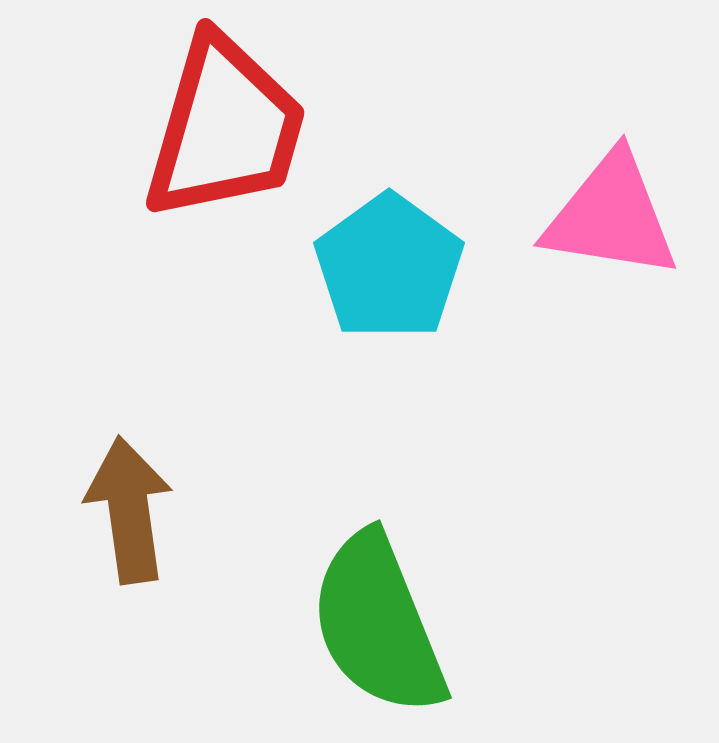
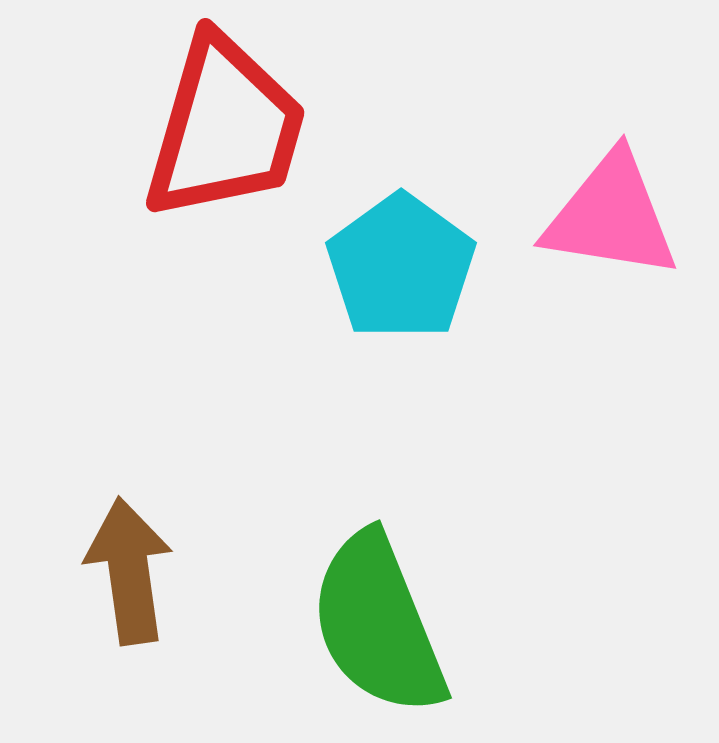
cyan pentagon: moved 12 px right
brown arrow: moved 61 px down
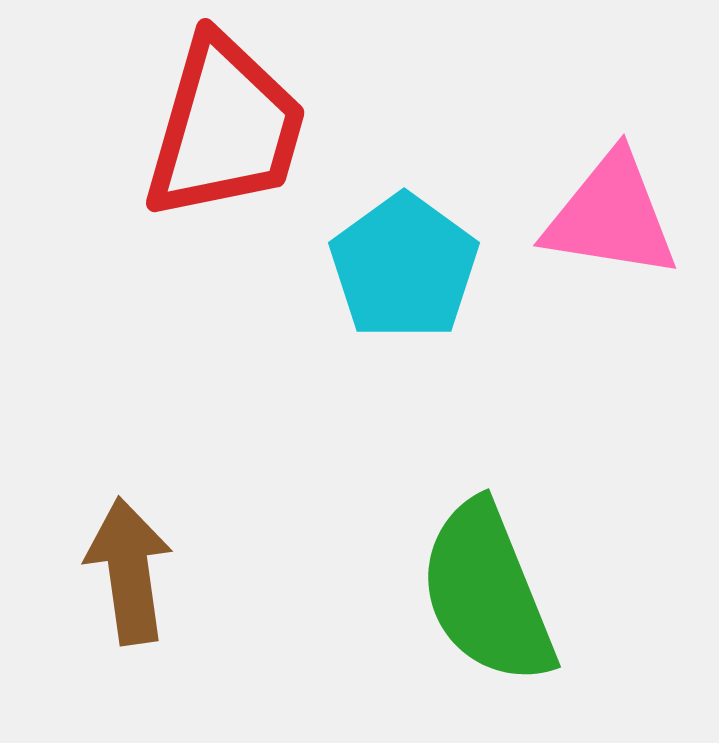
cyan pentagon: moved 3 px right
green semicircle: moved 109 px right, 31 px up
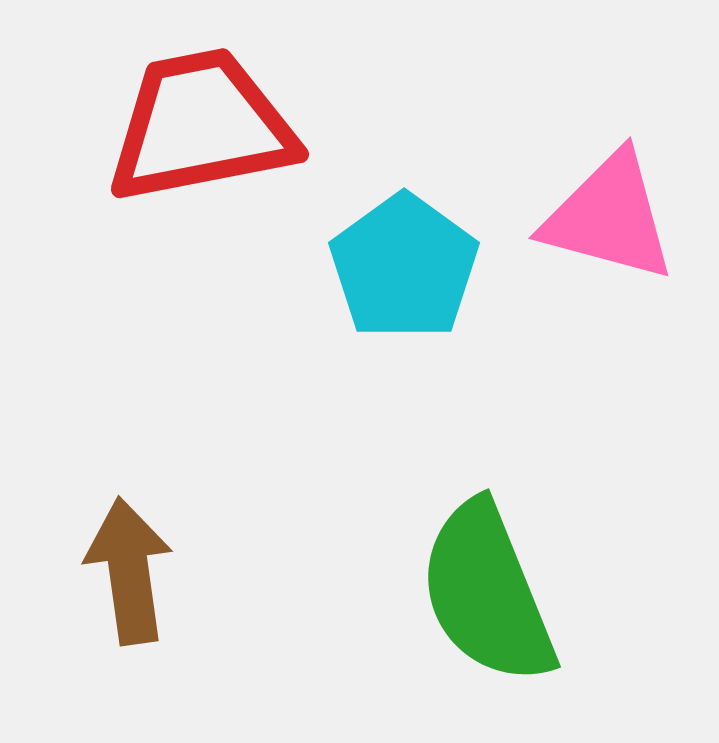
red trapezoid: moved 24 px left, 2 px up; rotated 117 degrees counterclockwise
pink triangle: moved 2 px left, 1 px down; rotated 6 degrees clockwise
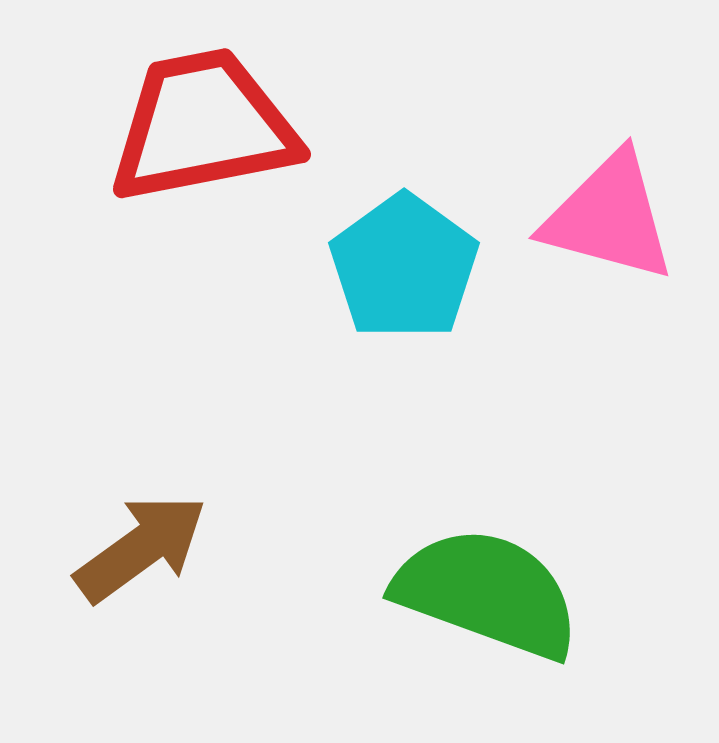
red trapezoid: moved 2 px right
brown arrow: moved 12 px right, 23 px up; rotated 62 degrees clockwise
green semicircle: rotated 132 degrees clockwise
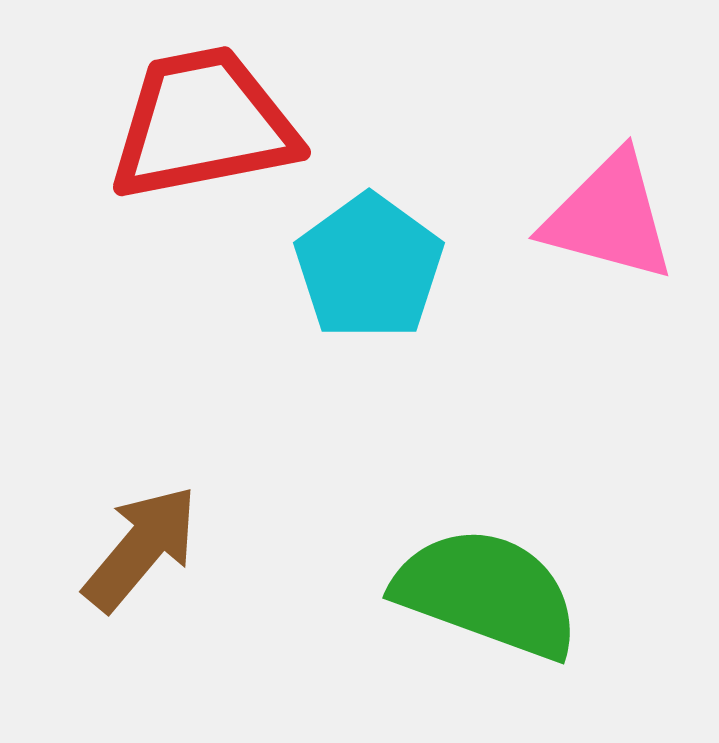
red trapezoid: moved 2 px up
cyan pentagon: moved 35 px left
brown arrow: rotated 14 degrees counterclockwise
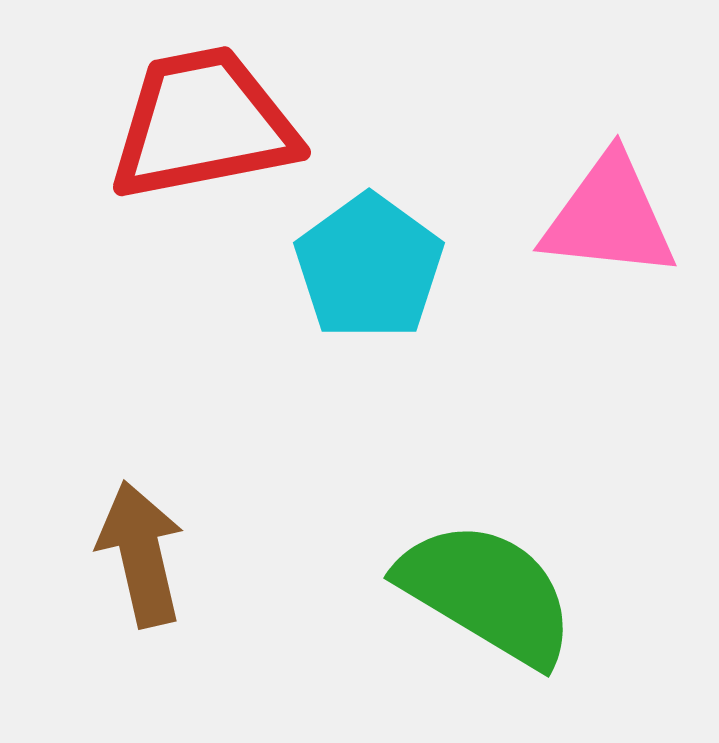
pink triangle: rotated 9 degrees counterclockwise
brown arrow: moved 6 px down; rotated 53 degrees counterclockwise
green semicircle: rotated 11 degrees clockwise
